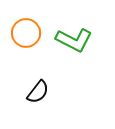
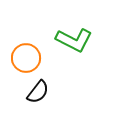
orange circle: moved 25 px down
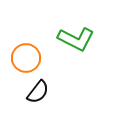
green L-shape: moved 2 px right, 1 px up
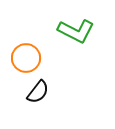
green L-shape: moved 8 px up
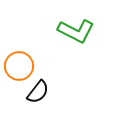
orange circle: moved 7 px left, 8 px down
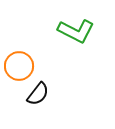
black semicircle: moved 2 px down
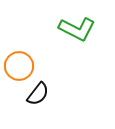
green L-shape: moved 1 px right, 2 px up
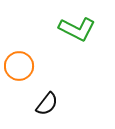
black semicircle: moved 9 px right, 10 px down
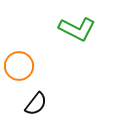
black semicircle: moved 11 px left
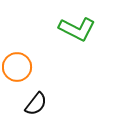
orange circle: moved 2 px left, 1 px down
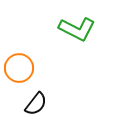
orange circle: moved 2 px right, 1 px down
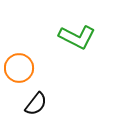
green L-shape: moved 8 px down
